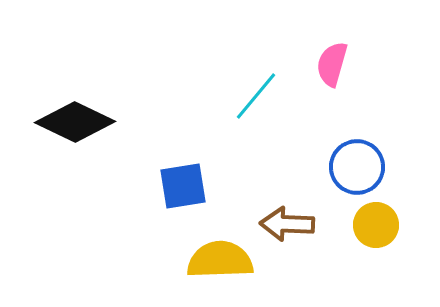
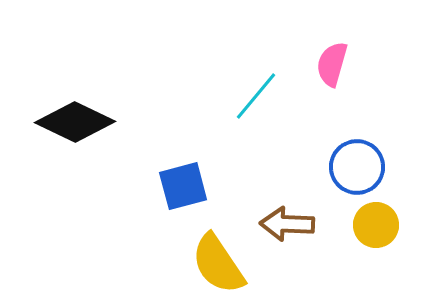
blue square: rotated 6 degrees counterclockwise
yellow semicircle: moved 2 px left, 4 px down; rotated 122 degrees counterclockwise
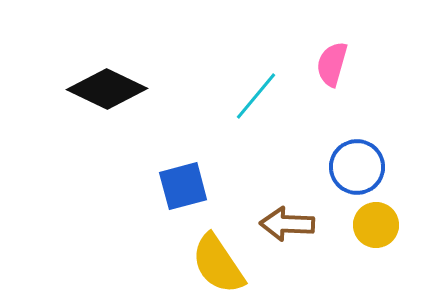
black diamond: moved 32 px right, 33 px up
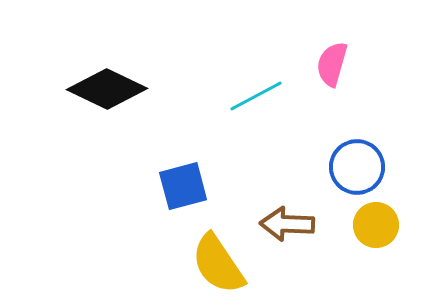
cyan line: rotated 22 degrees clockwise
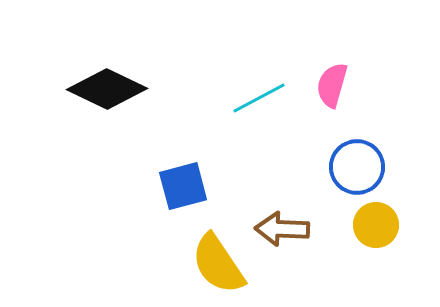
pink semicircle: moved 21 px down
cyan line: moved 3 px right, 2 px down
brown arrow: moved 5 px left, 5 px down
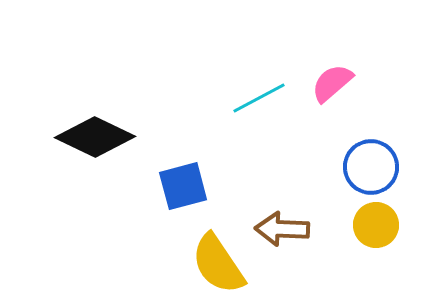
pink semicircle: moved 2 px up; rotated 33 degrees clockwise
black diamond: moved 12 px left, 48 px down
blue circle: moved 14 px right
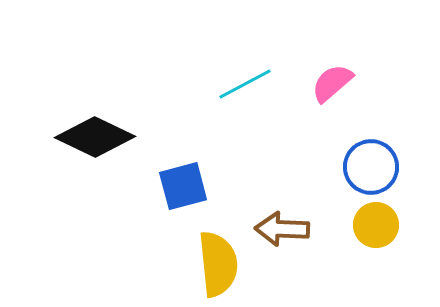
cyan line: moved 14 px left, 14 px up
yellow semicircle: rotated 152 degrees counterclockwise
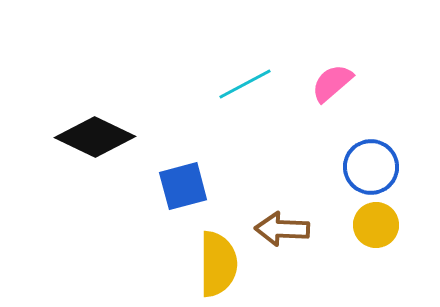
yellow semicircle: rotated 6 degrees clockwise
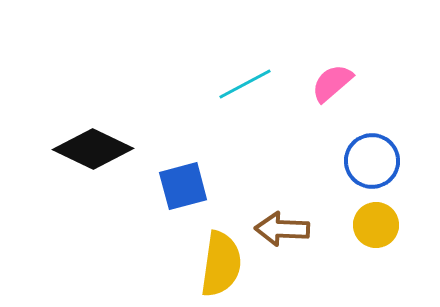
black diamond: moved 2 px left, 12 px down
blue circle: moved 1 px right, 6 px up
yellow semicircle: moved 3 px right; rotated 8 degrees clockwise
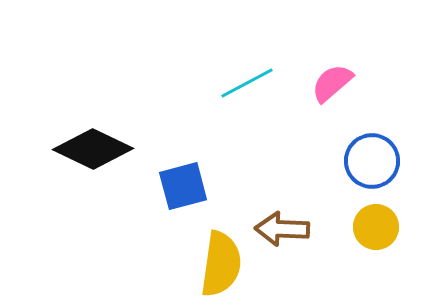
cyan line: moved 2 px right, 1 px up
yellow circle: moved 2 px down
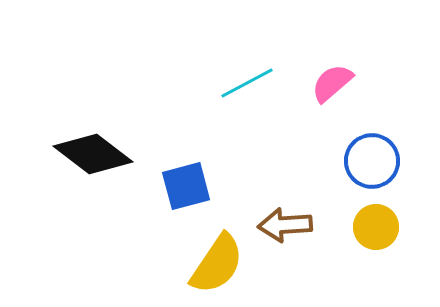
black diamond: moved 5 px down; rotated 12 degrees clockwise
blue square: moved 3 px right
brown arrow: moved 3 px right, 4 px up; rotated 6 degrees counterclockwise
yellow semicircle: moved 4 px left; rotated 26 degrees clockwise
